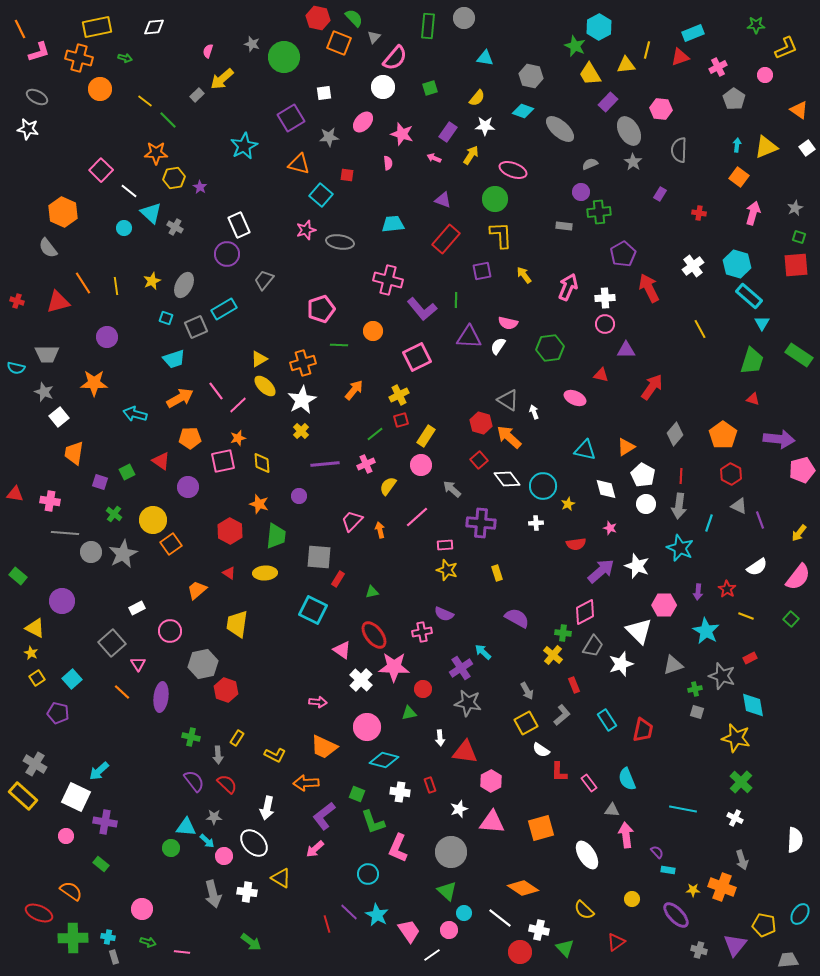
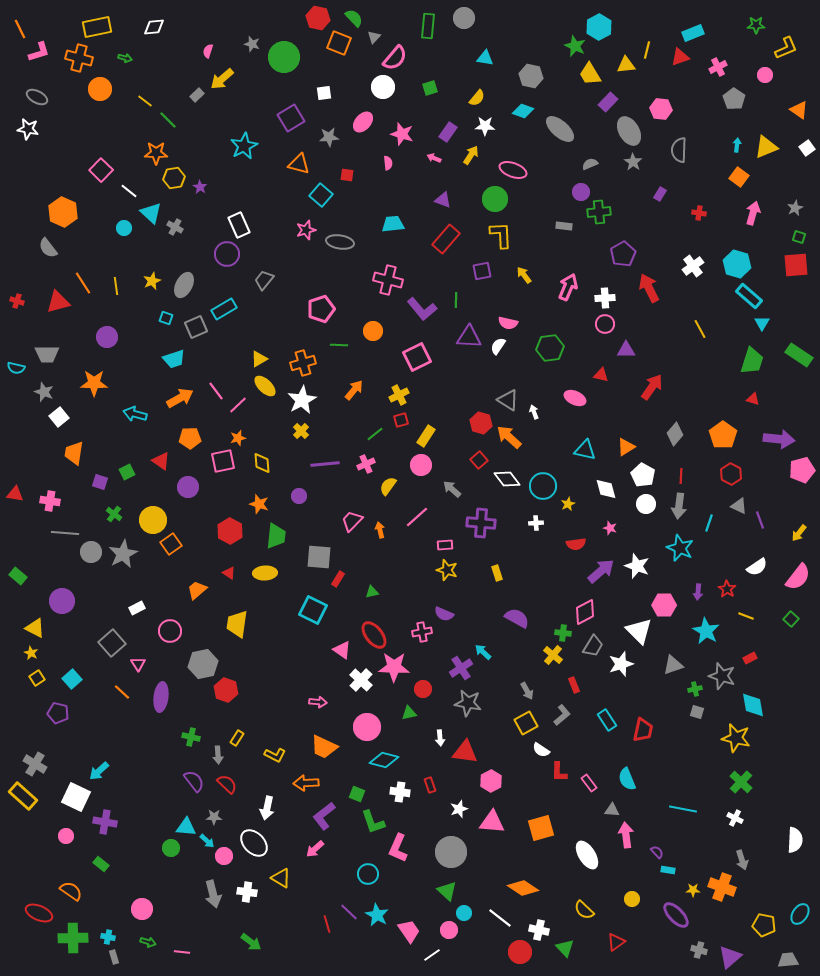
purple triangle at (735, 945): moved 5 px left, 12 px down; rotated 10 degrees clockwise
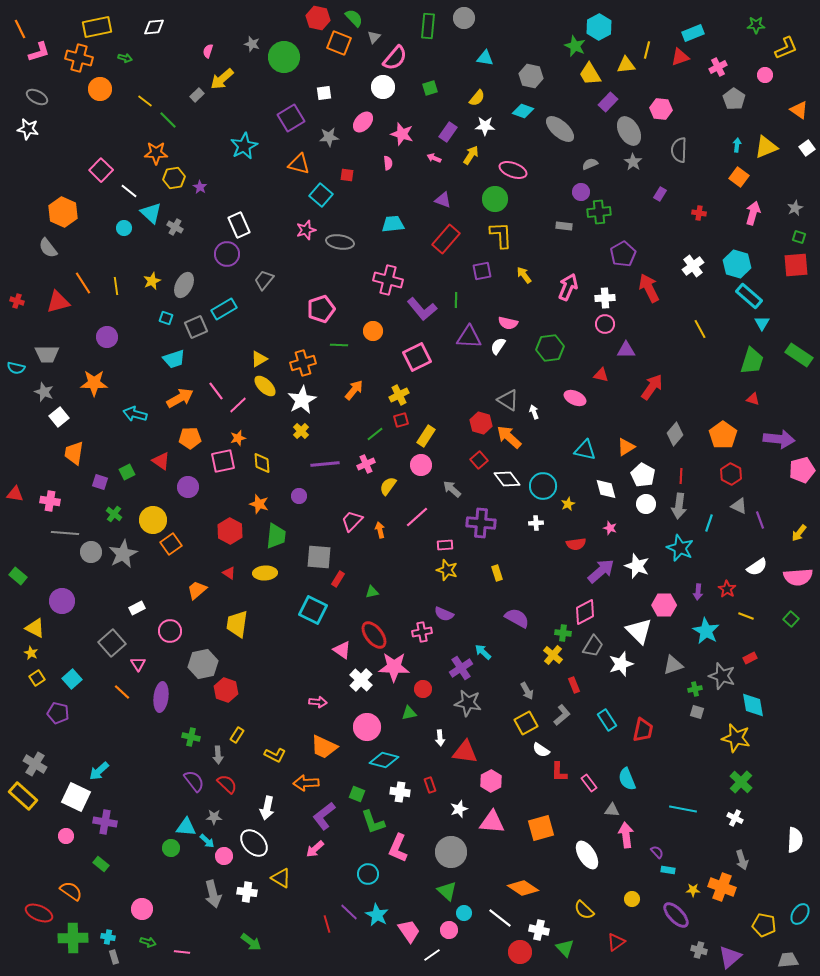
pink semicircle at (798, 577): rotated 48 degrees clockwise
yellow rectangle at (237, 738): moved 3 px up
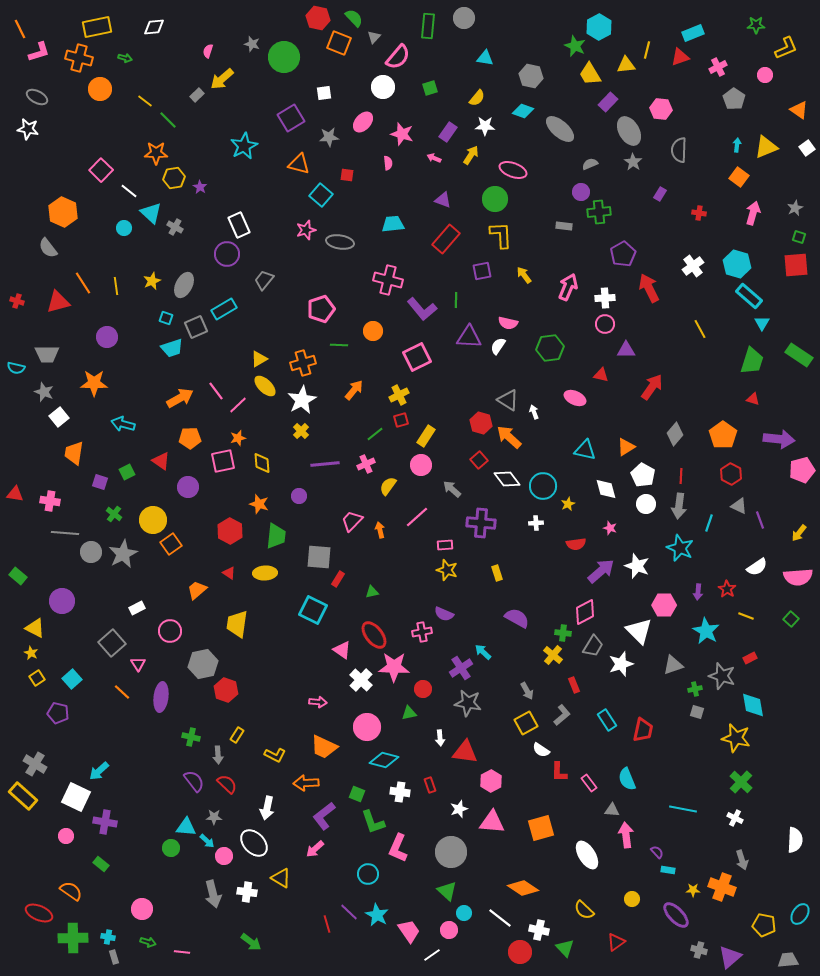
pink semicircle at (395, 58): moved 3 px right, 1 px up
cyan trapezoid at (174, 359): moved 2 px left, 11 px up
cyan arrow at (135, 414): moved 12 px left, 10 px down
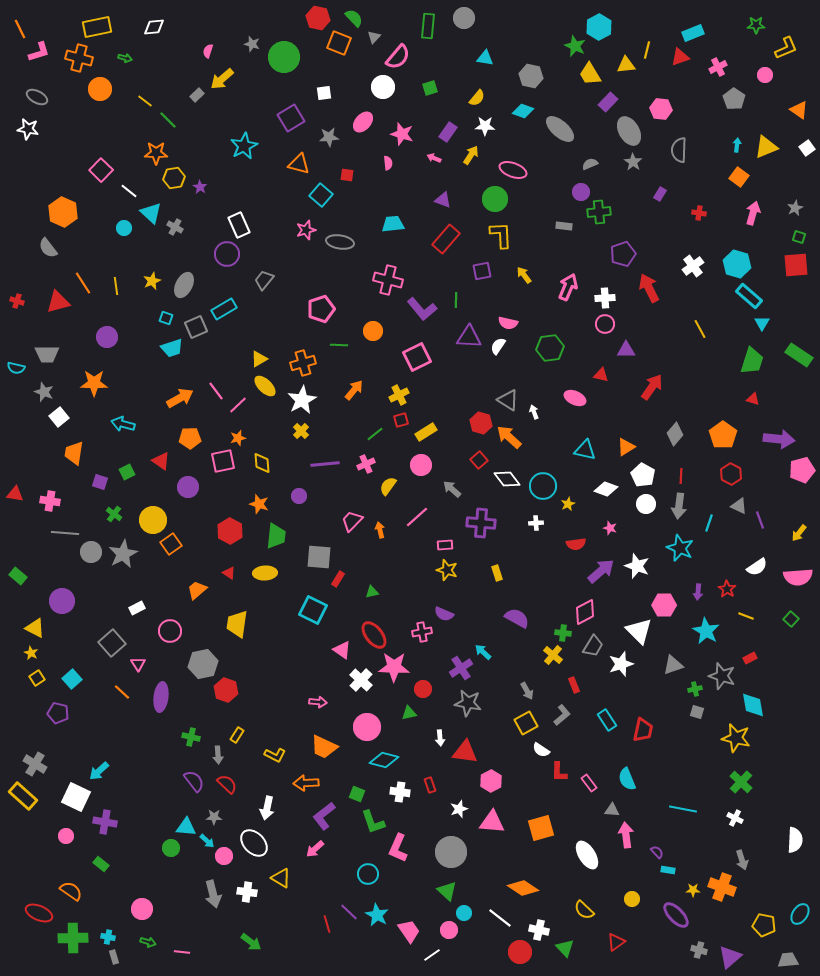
purple pentagon at (623, 254): rotated 10 degrees clockwise
yellow rectangle at (426, 436): moved 4 px up; rotated 25 degrees clockwise
white diamond at (606, 489): rotated 55 degrees counterclockwise
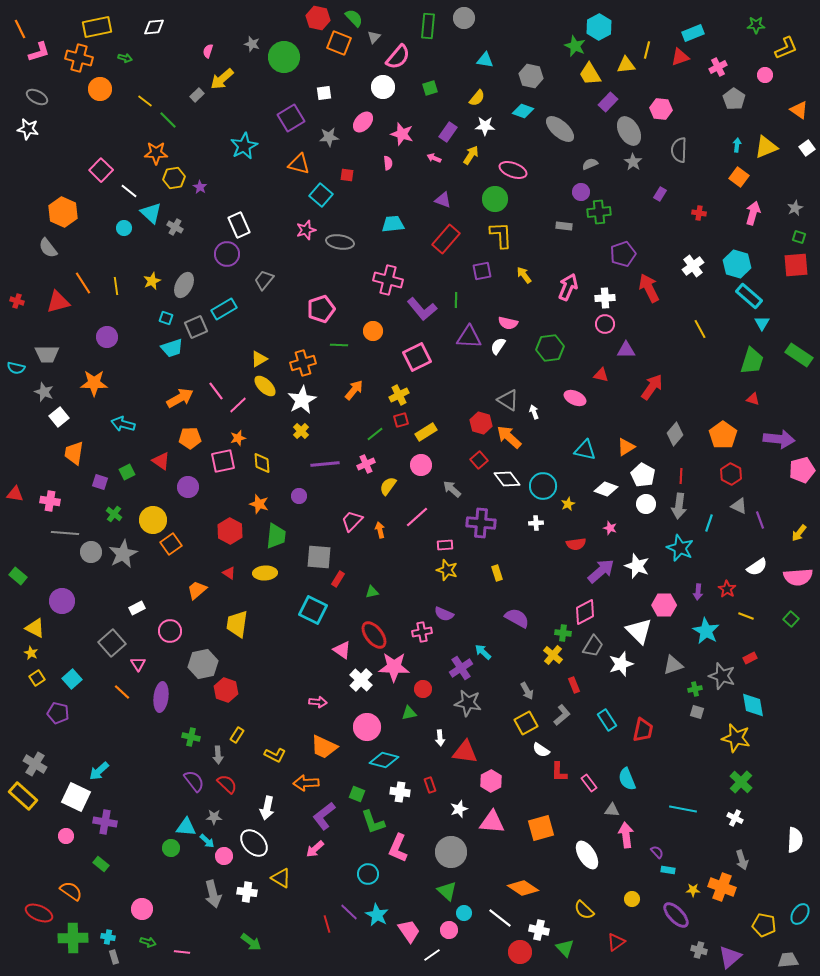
cyan triangle at (485, 58): moved 2 px down
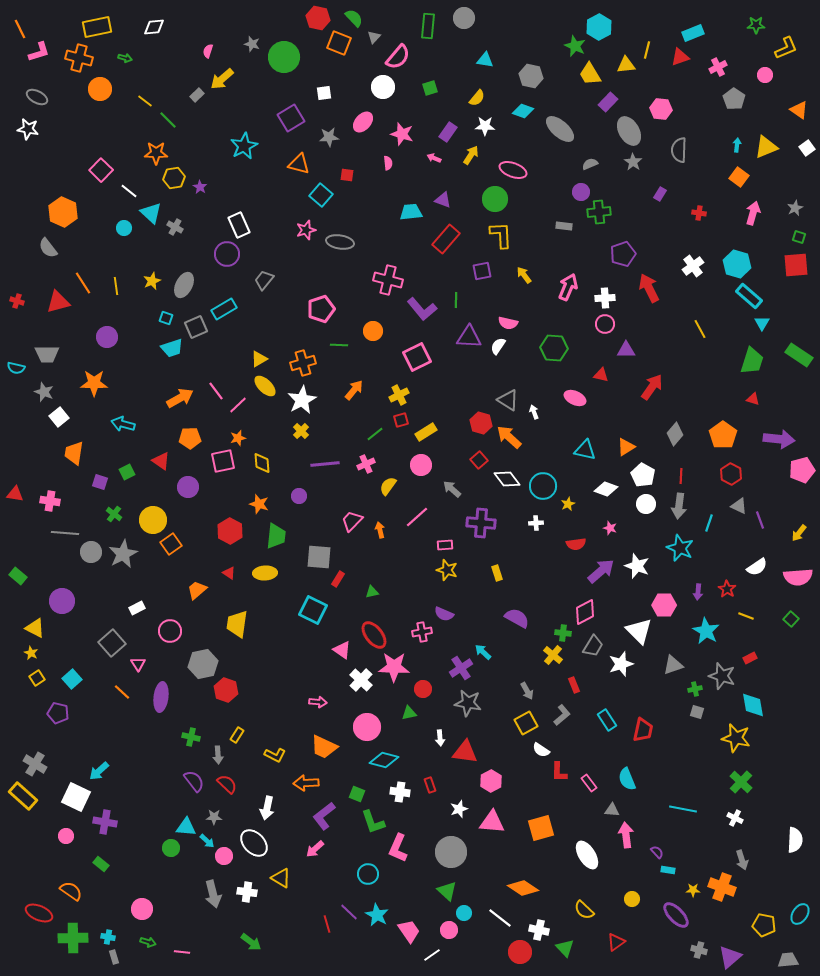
cyan trapezoid at (393, 224): moved 18 px right, 12 px up
green hexagon at (550, 348): moved 4 px right; rotated 12 degrees clockwise
